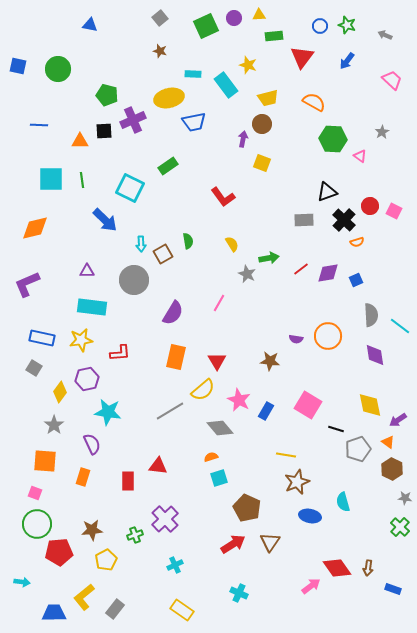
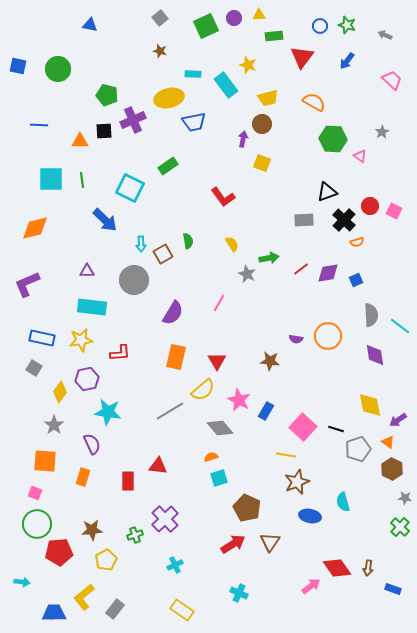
pink square at (308, 405): moved 5 px left, 22 px down; rotated 12 degrees clockwise
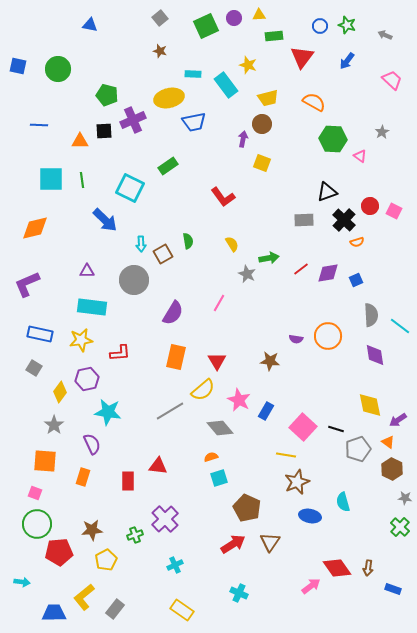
blue rectangle at (42, 338): moved 2 px left, 4 px up
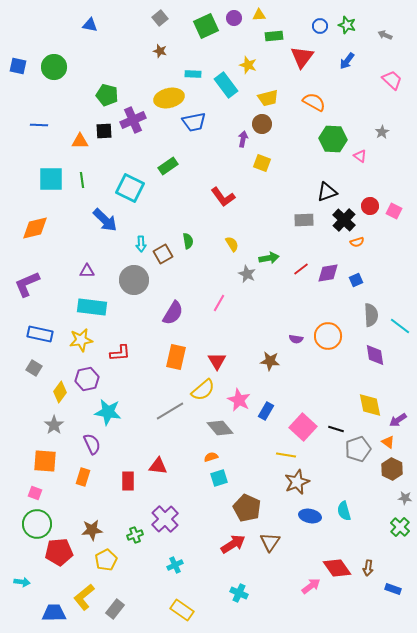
green circle at (58, 69): moved 4 px left, 2 px up
cyan semicircle at (343, 502): moved 1 px right, 9 px down
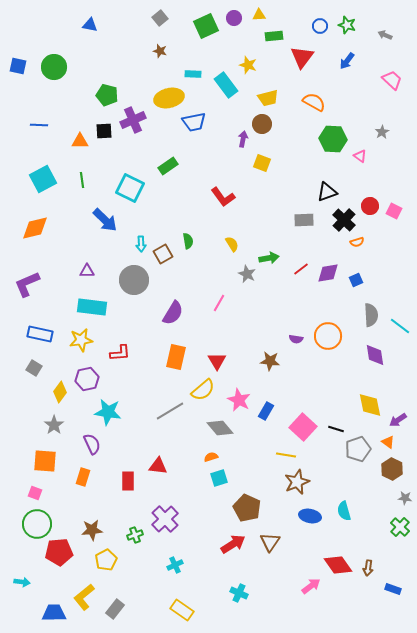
cyan square at (51, 179): moved 8 px left; rotated 28 degrees counterclockwise
red diamond at (337, 568): moved 1 px right, 3 px up
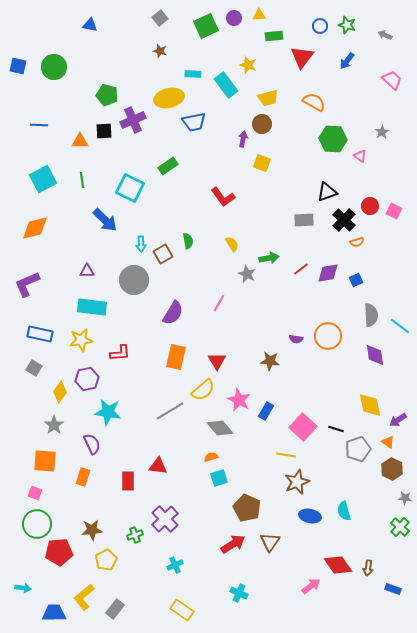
cyan arrow at (22, 582): moved 1 px right, 6 px down
